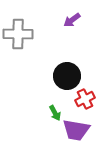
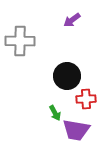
gray cross: moved 2 px right, 7 px down
red cross: moved 1 px right; rotated 24 degrees clockwise
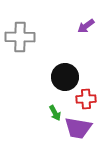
purple arrow: moved 14 px right, 6 px down
gray cross: moved 4 px up
black circle: moved 2 px left, 1 px down
purple trapezoid: moved 2 px right, 2 px up
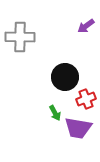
red cross: rotated 18 degrees counterclockwise
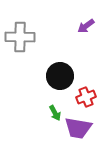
black circle: moved 5 px left, 1 px up
red cross: moved 2 px up
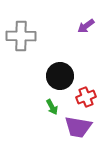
gray cross: moved 1 px right, 1 px up
green arrow: moved 3 px left, 6 px up
purple trapezoid: moved 1 px up
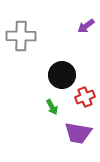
black circle: moved 2 px right, 1 px up
red cross: moved 1 px left
purple trapezoid: moved 6 px down
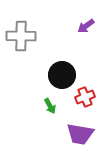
green arrow: moved 2 px left, 1 px up
purple trapezoid: moved 2 px right, 1 px down
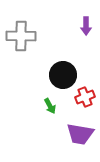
purple arrow: rotated 54 degrees counterclockwise
black circle: moved 1 px right
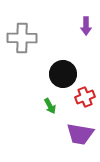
gray cross: moved 1 px right, 2 px down
black circle: moved 1 px up
